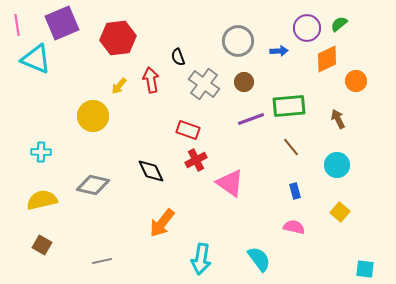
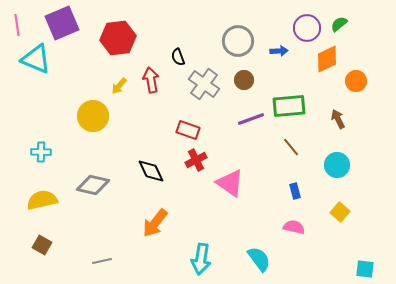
brown circle: moved 2 px up
orange arrow: moved 7 px left
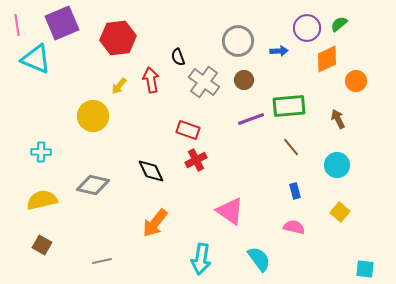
gray cross: moved 2 px up
pink triangle: moved 28 px down
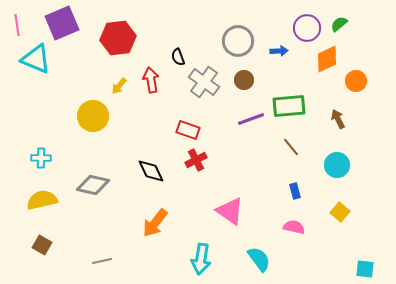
cyan cross: moved 6 px down
